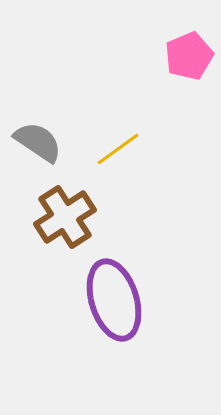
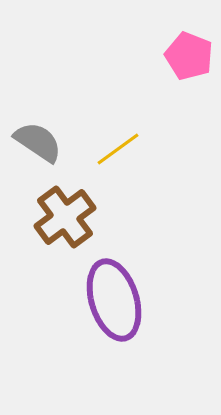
pink pentagon: rotated 27 degrees counterclockwise
brown cross: rotated 4 degrees counterclockwise
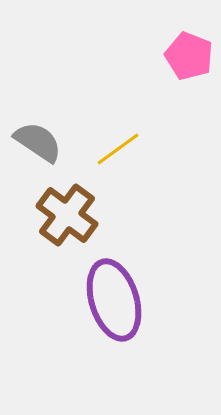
brown cross: moved 2 px right, 2 px up; rotated 16 degrees counterclockwise
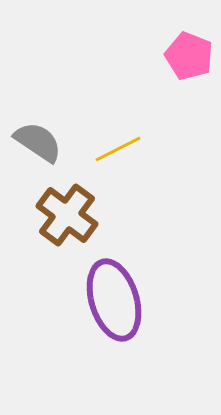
yellow line: rotated 9 degrees clockwise
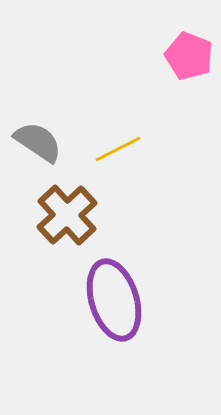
brown cross: rotated 10 degrees clockwise
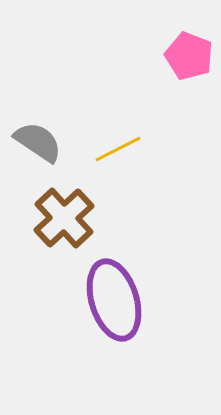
brown cross: moved 3 px left, 3 px down
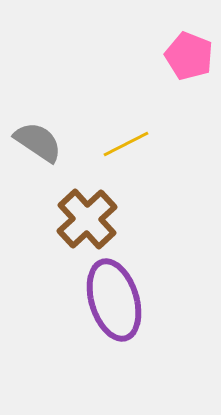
yellow line: moved 8 px right, 5 px up
brown cross: moved 23 px right, 1 px down
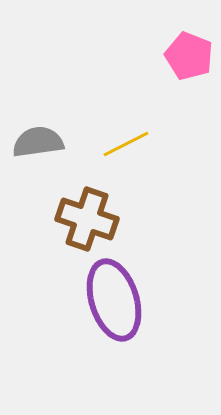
gray semicircle: rotated 42 degrees counterclockwise
brown cross: rotated 28 degrees counterclockwise
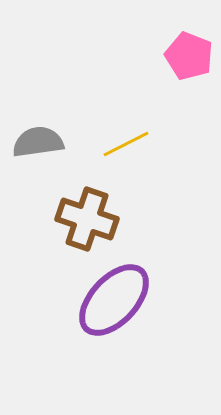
purple ellipse: rotated 60 degrees clockwise
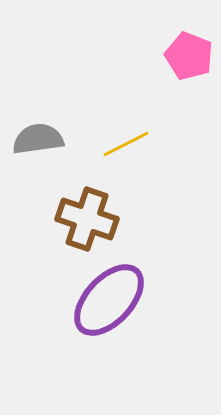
gray semicircle: moved 3 px up
purple ellipse: moved 5 px left
